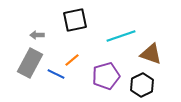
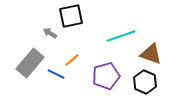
black square: moved 4 px left, 4 px up
gray arrow: moved 13 px right, 2 px up; rotated 32 degrees clockwise
gray rectangle: rotated 12 degrees clockwise
black hexagon: moved 3 px right, 3 px up; rotated 10 degrees counterclockwise
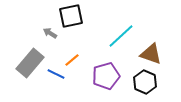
cyan line: rotated 24 degrees counterclockwise
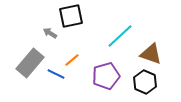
cyan line: moved 1 px left
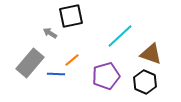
blue line: rotated 24 degrees counterclockwise
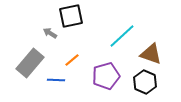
cyan line: moved 2 px right
blue line: moved 6 px down
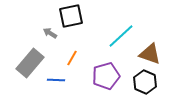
cyan line: moved 1 px left
brown triangle: moved 1 px left
orange line: moved 2 px up; rotated 21 degrees counterclockwise
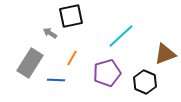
brown triangle: moved 15 px right; rotated 40 degrees counterclockwise
gray rectangle: rotated 8 degrees counterclockwise
purple pentagon: moved 1 px right, 3 px up
